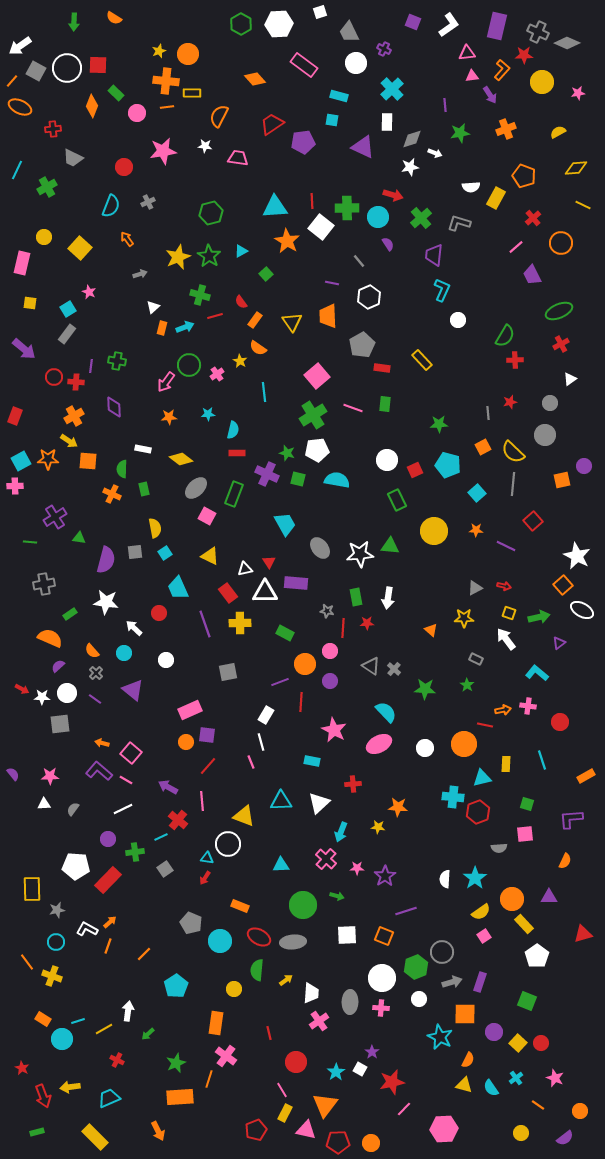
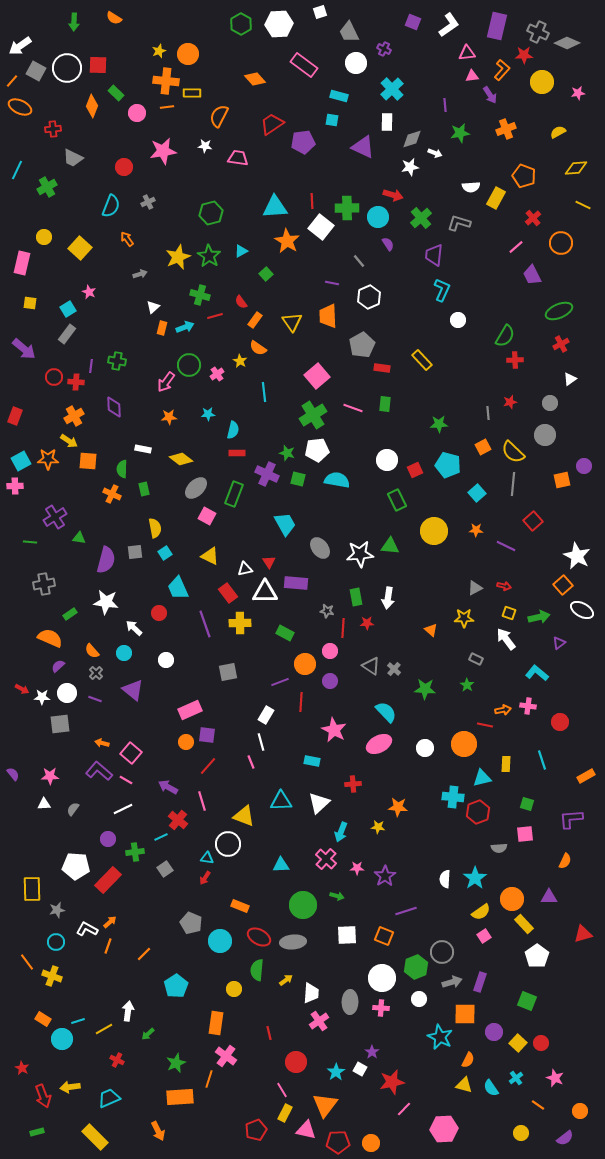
purple line at (95, 699): rotated 16 degrees counterclockwise
pink line at (202, 801): rotated 12 degrees counterclockwise
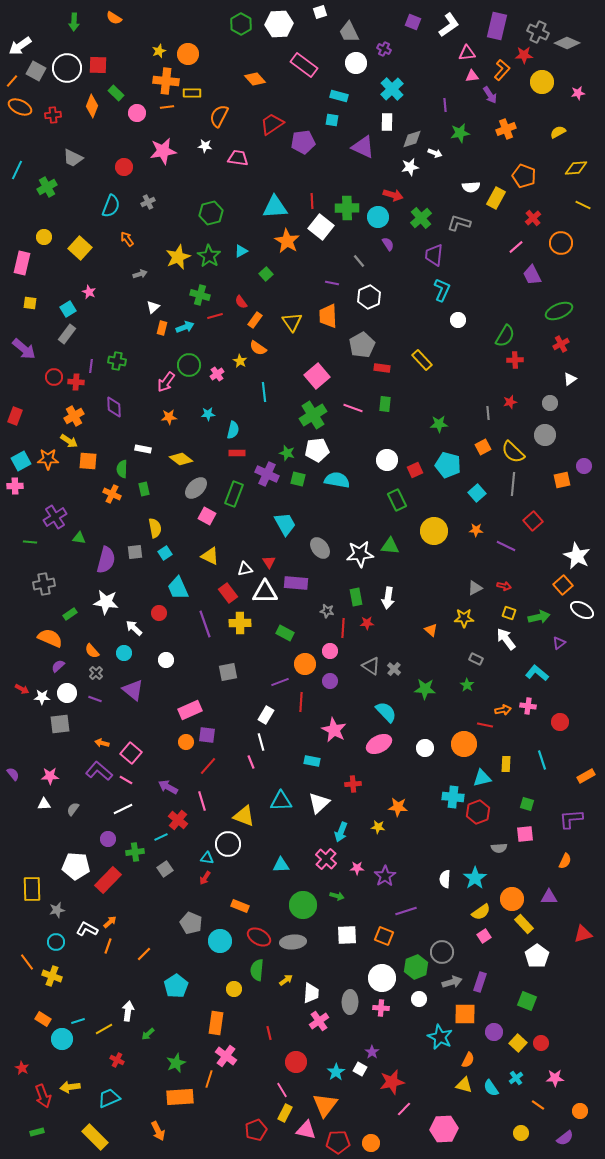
red cross at (53, 129): moved 14 px up
pink star at (555, 1078): rotated 24 degrees counterclockwise
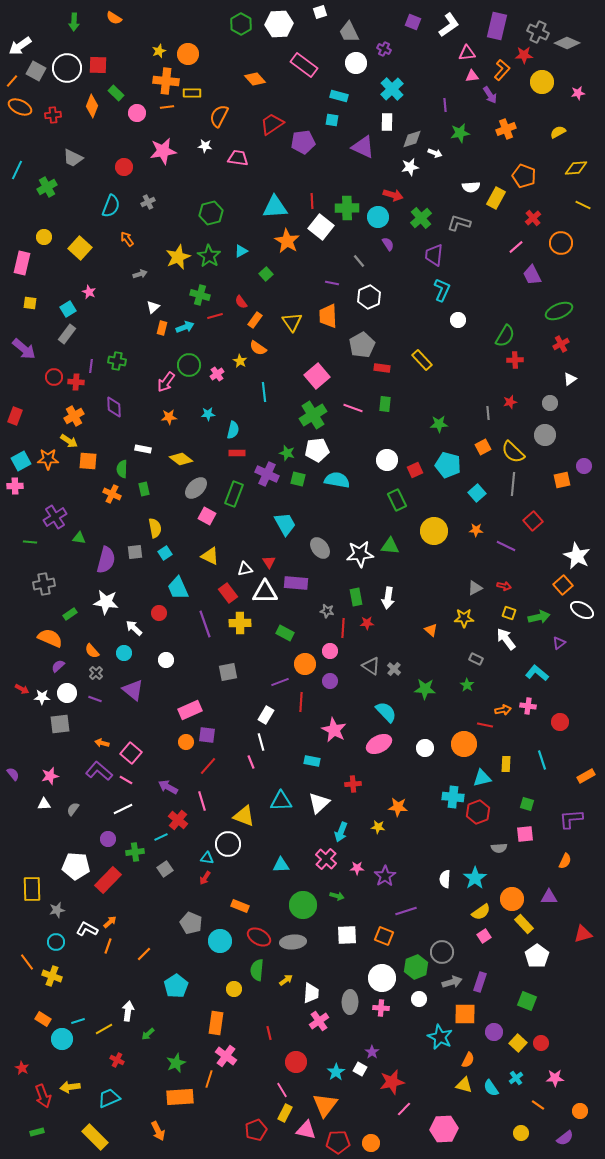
pink star at (50, 776): rotated 12 degrees counterclockwise
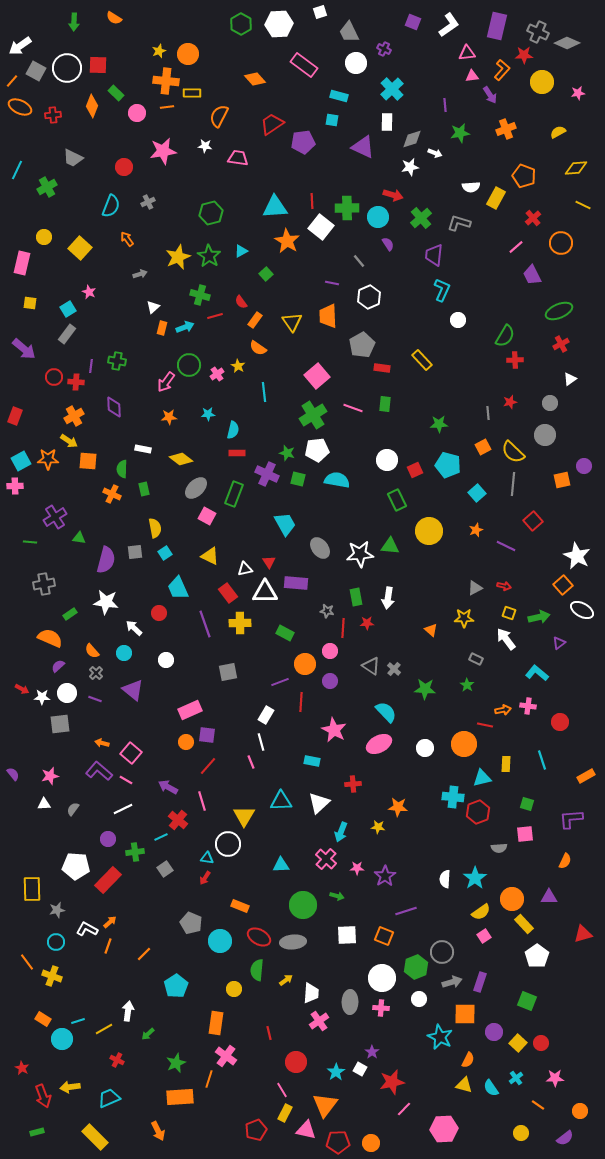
yellow star at (240, 361): moved 2 px left, 5 px down
orange star at (476, 530): rotated 24 degrees counterclockwise
yellow circle at (434, 531): moved 5 px left
yellow triangle at (244, 816): rotated 40 degrees clockwise
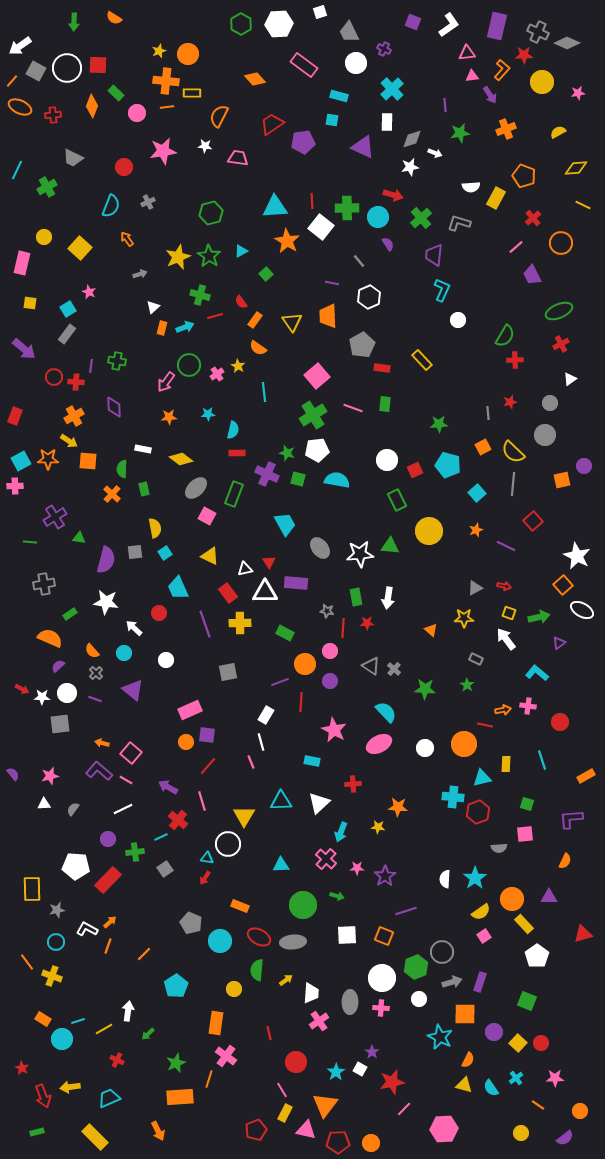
orange cross at (112, 494): rotated 18 degrees clockwise
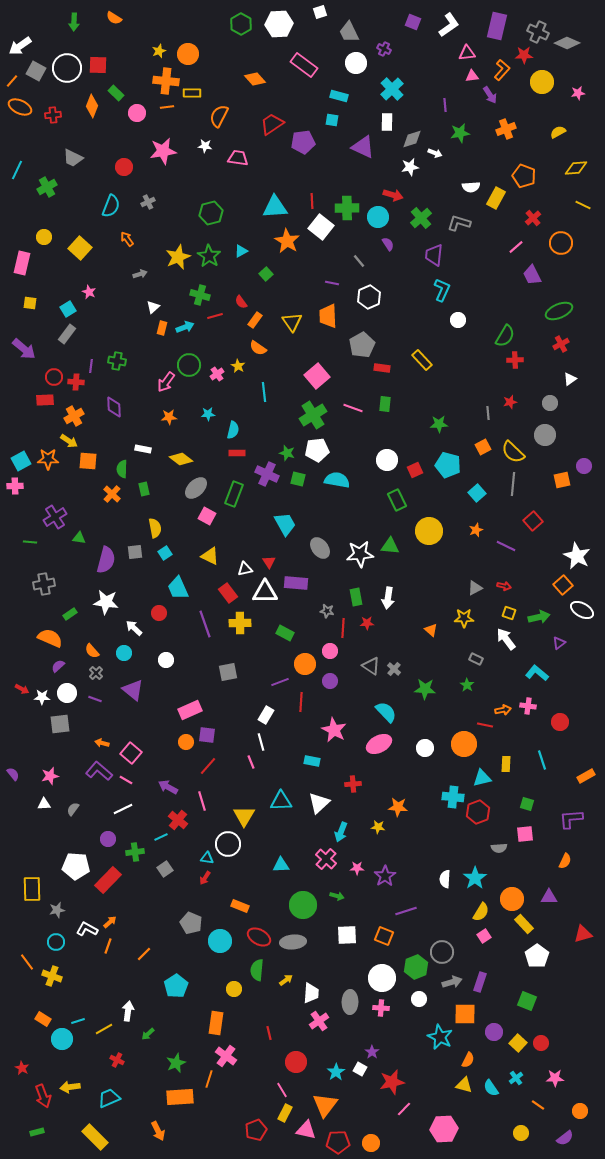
red rectangle at (15, 416): moved 30 px right, 16 px up; rotated 66 degrees clockwise
yellow semicircle at (481, 912): rotated 24 degrees counterclockwise
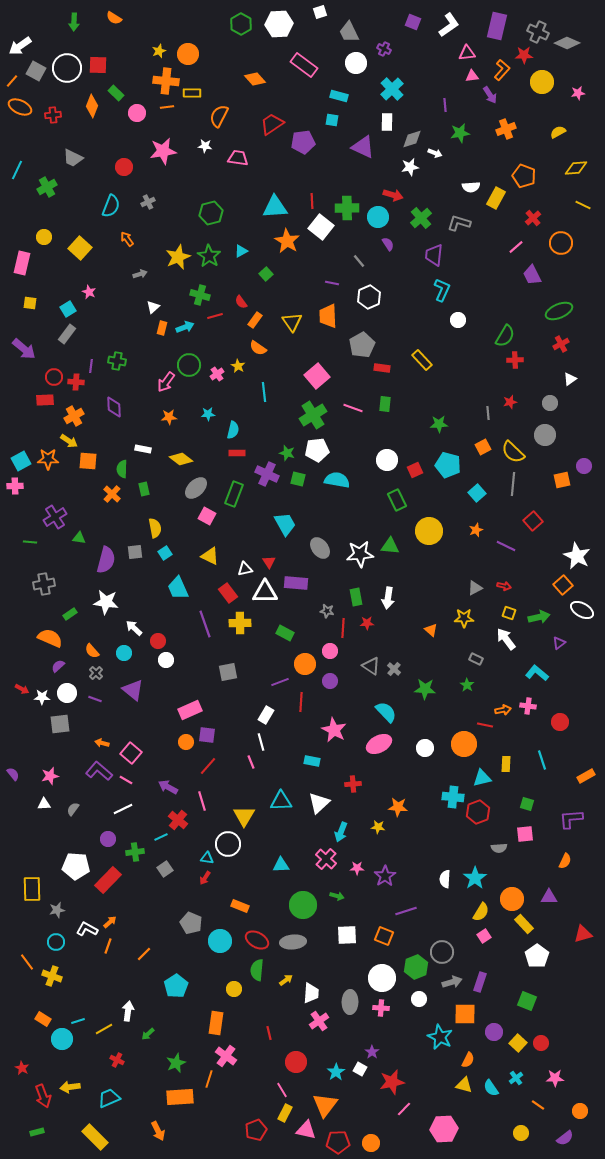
red circle at (159, 613): moved 1 px left, 28 px down
red ellipse at (259, 937): moved 2 px left, 3 px down
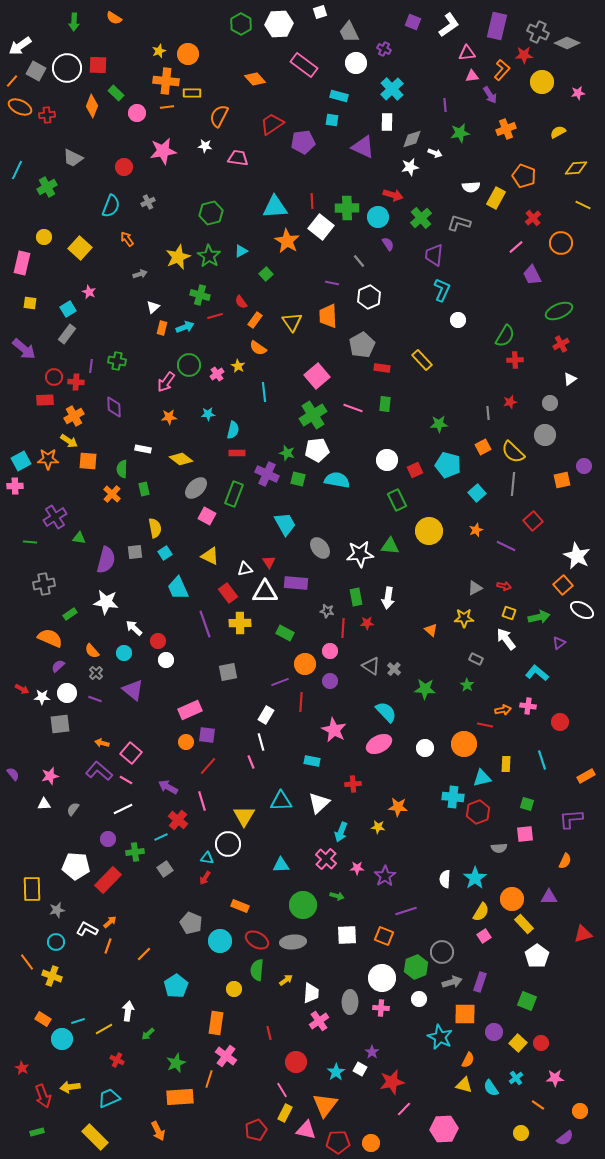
red cross at (53, 115): moved 6 px left
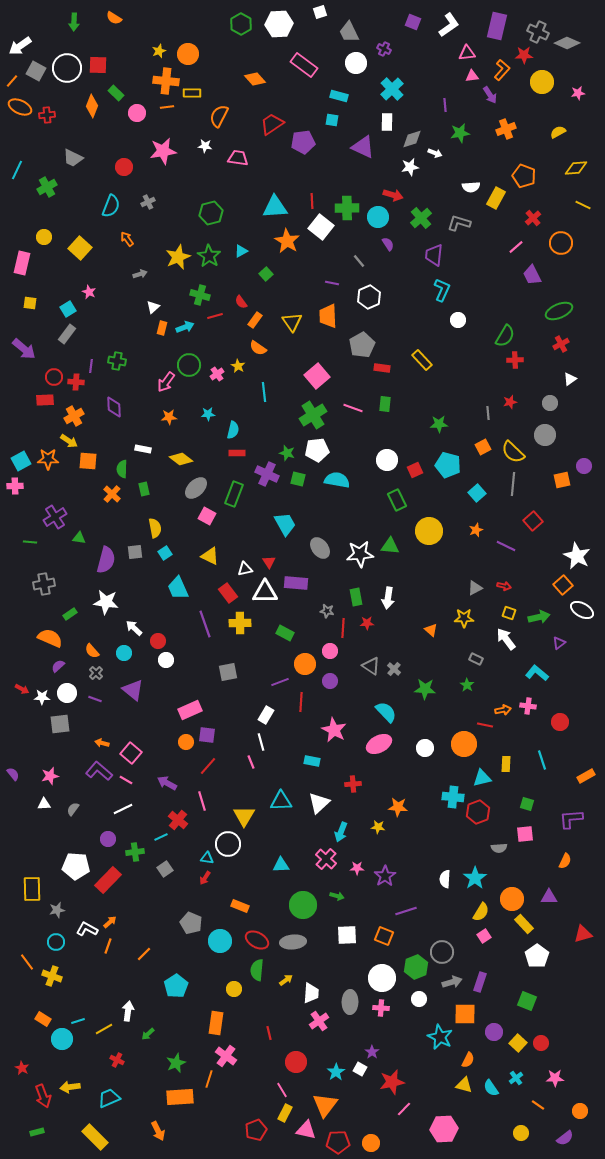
purple arrow at (168, 787): moved 1 px left, 4 px up
